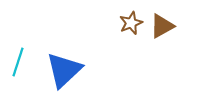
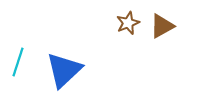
brown star: moved 3 px left
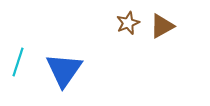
blue triangle: rotated 12 degrees counterclockwise
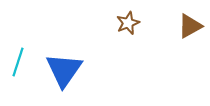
brown triangle: moved 28 px right
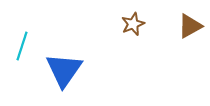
brown star: moved 5 px right, 1 px down
cyan line: moved 4 px right, 16 px up
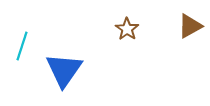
brown star: moved 6 px left, 5 px down; rotated 15 degrees counterclockwise
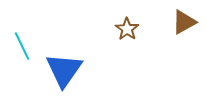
brown triangle: moved 6 px left, 4 px up
cyan line: rotated 44 degrees counterclockwise
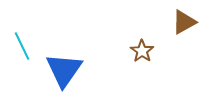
brown star: moved 15 px right, 22 px down
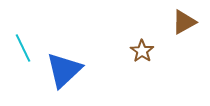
cyan line: moved 1 px right, 2 px down
blue triangle: rotated 12 degrees clockwise
